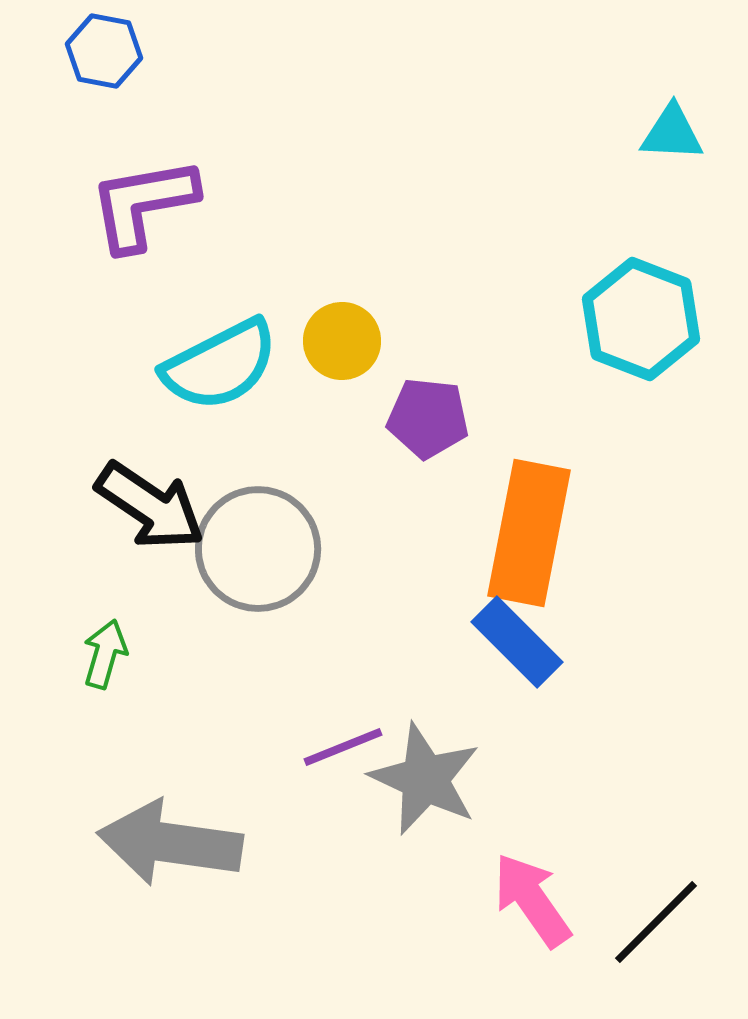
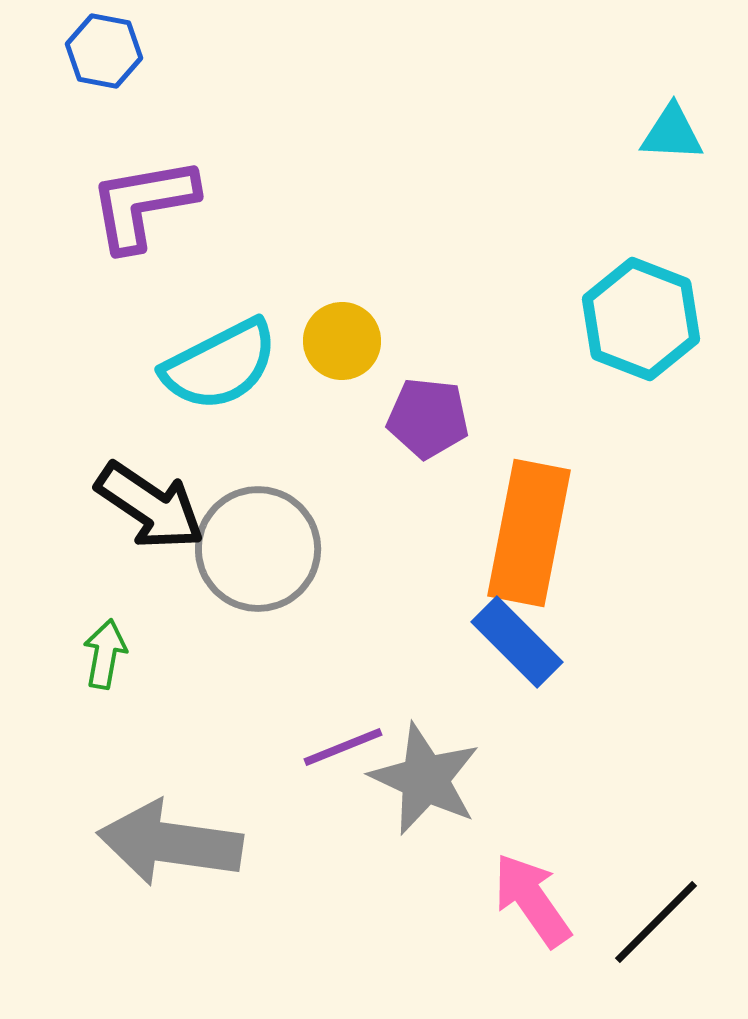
green arrow: rotated 6 degrees counterclockwise
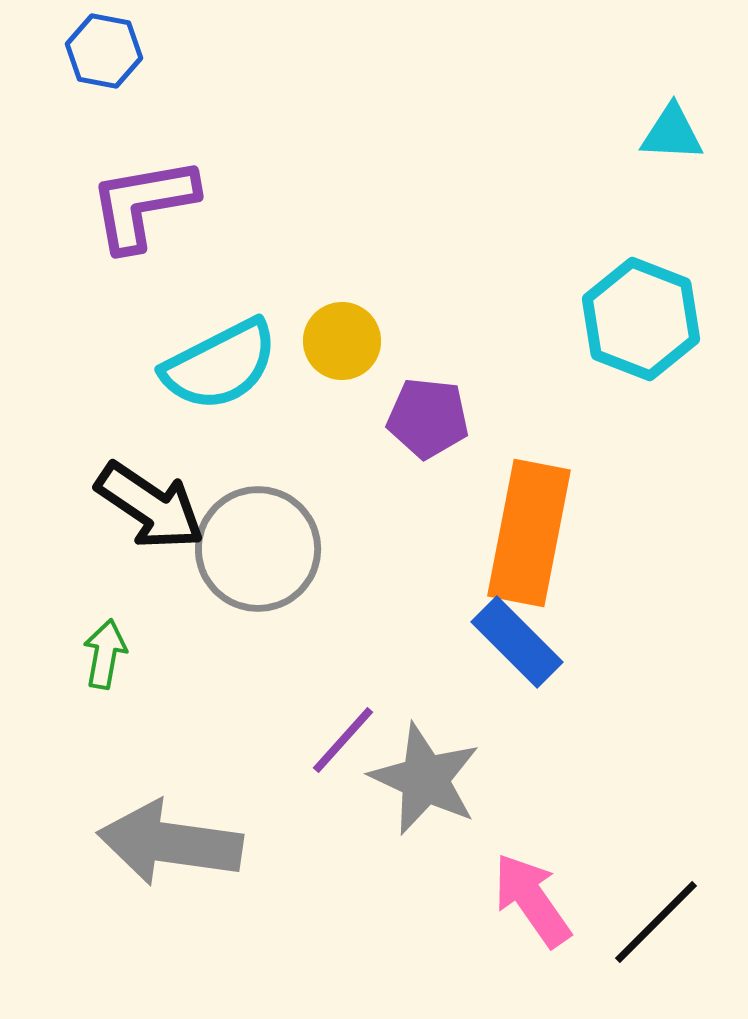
purple line: moved 7 px up; rotated 26 degrees counterclockwise
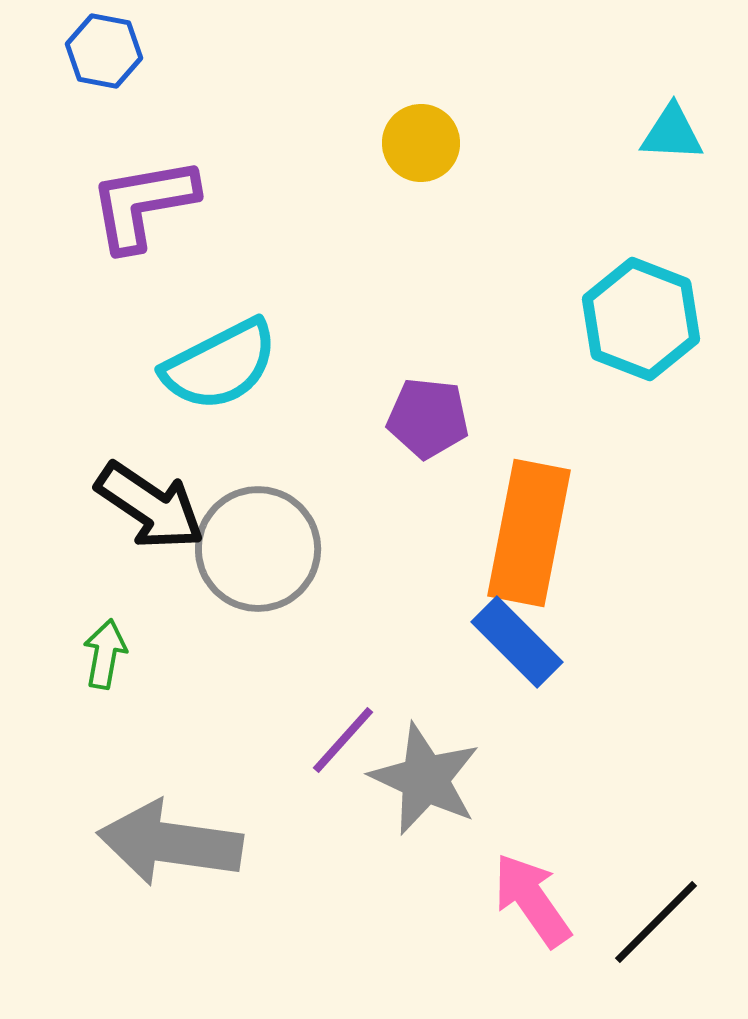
yellow circle: moved 79 px right, 198 px up
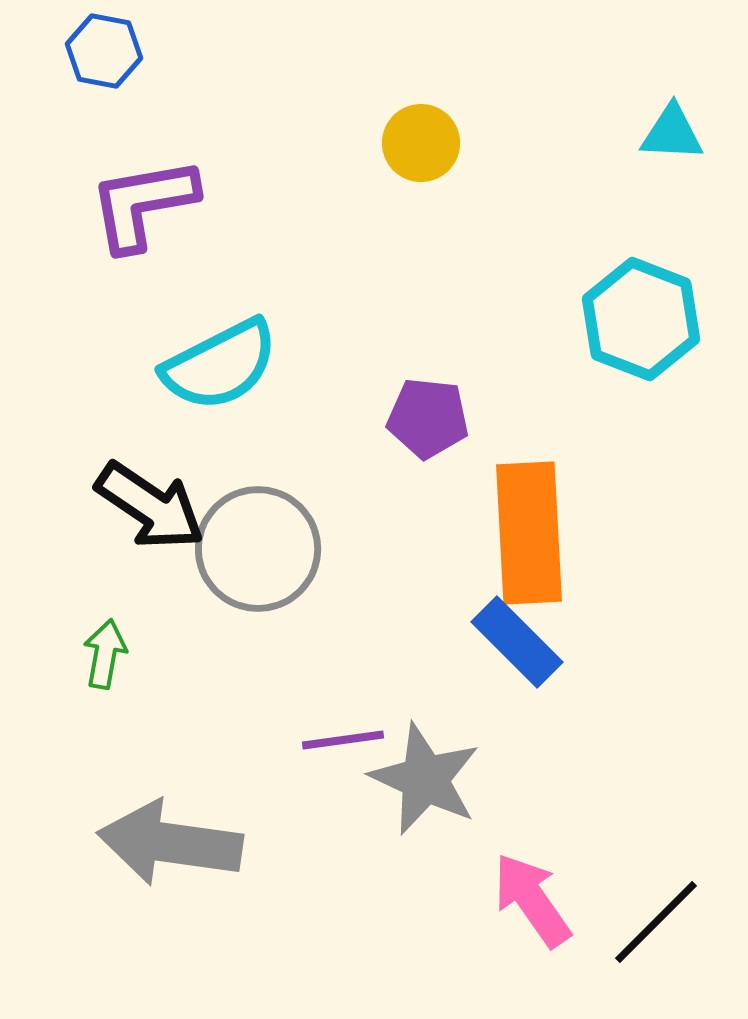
orange rectangle: rotated 14 degrees counterclockwise
purple line: rotated 40 degrees clockwise
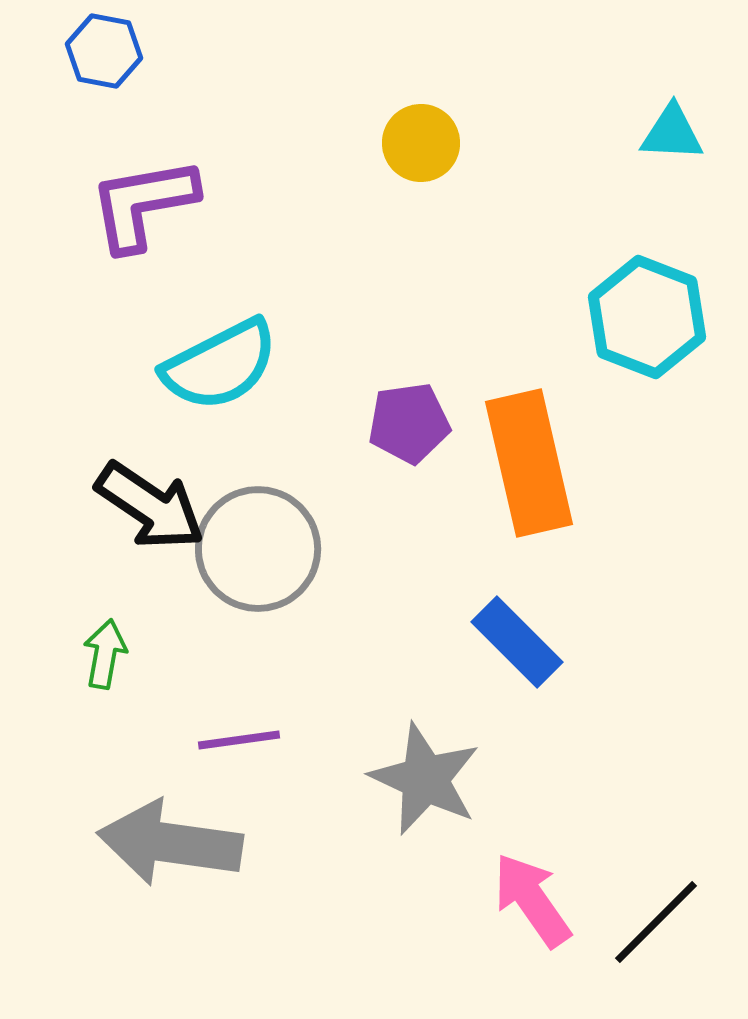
cyan hexagon: moved 6 px right, 2 px up
purple pentagon: moved 19 px left, 5 px down; rotated 14 degrees counterclockwise
orange rectangle: moved 70 px up; rotated 10 degrees counterclockwise
purple line: moved 104 px left
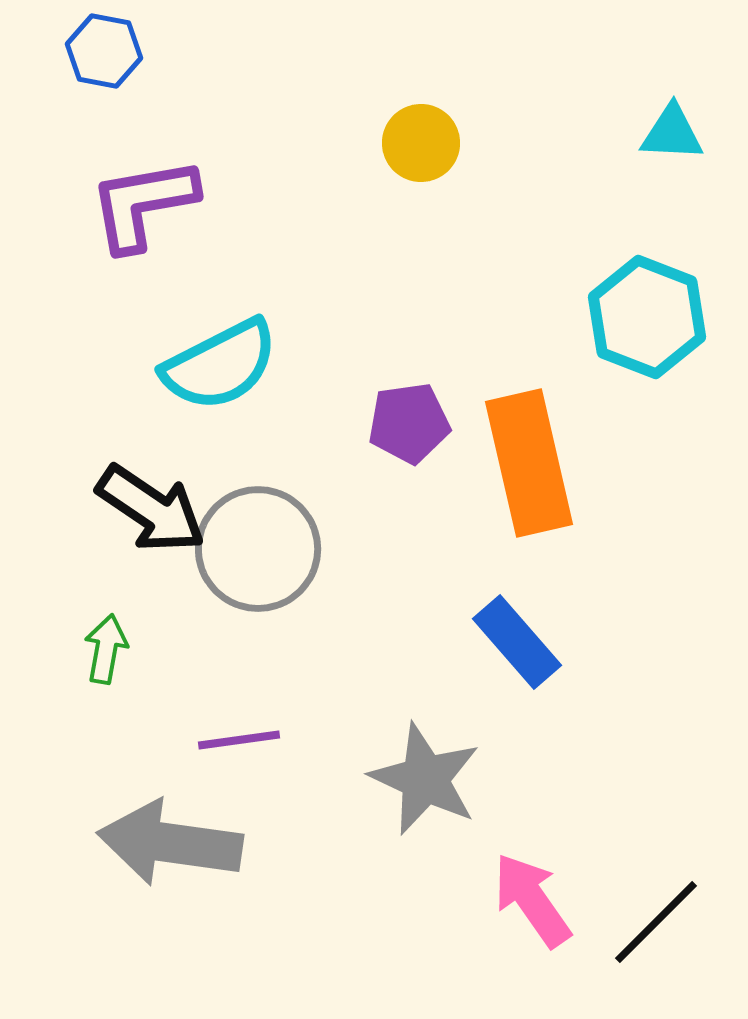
black arrow: moved 1 px right, 3 px down
blue rectangle: rotated 4 degrees clockwise
green arrow: moved 1 px right, 5 px up
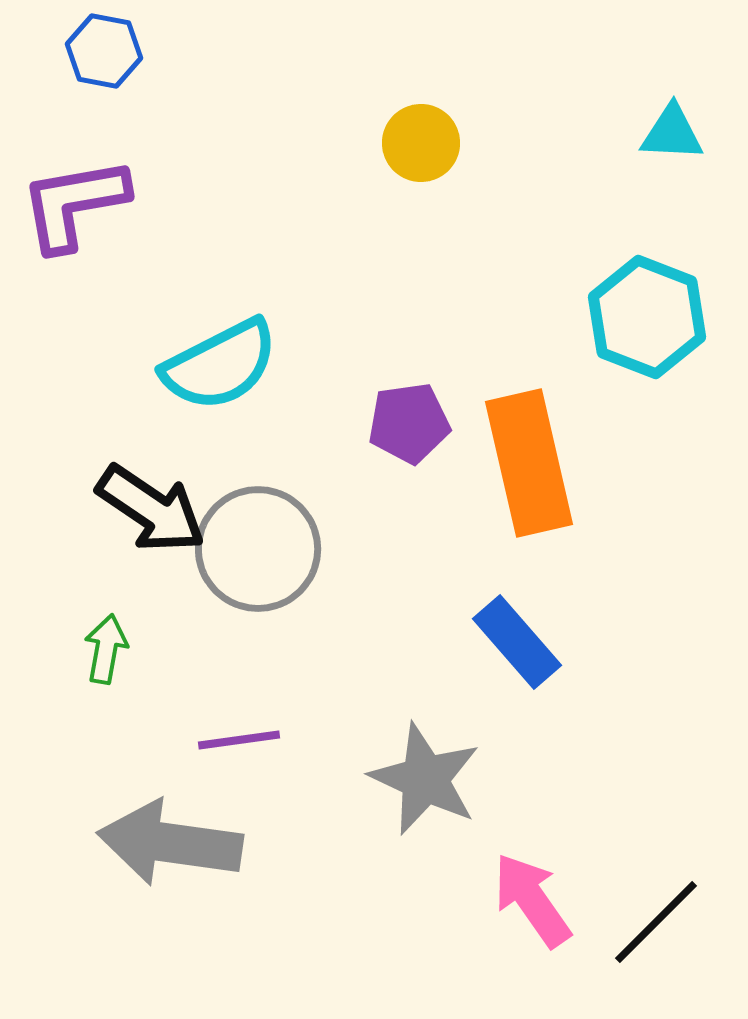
purple L-shape: moved 69 px left
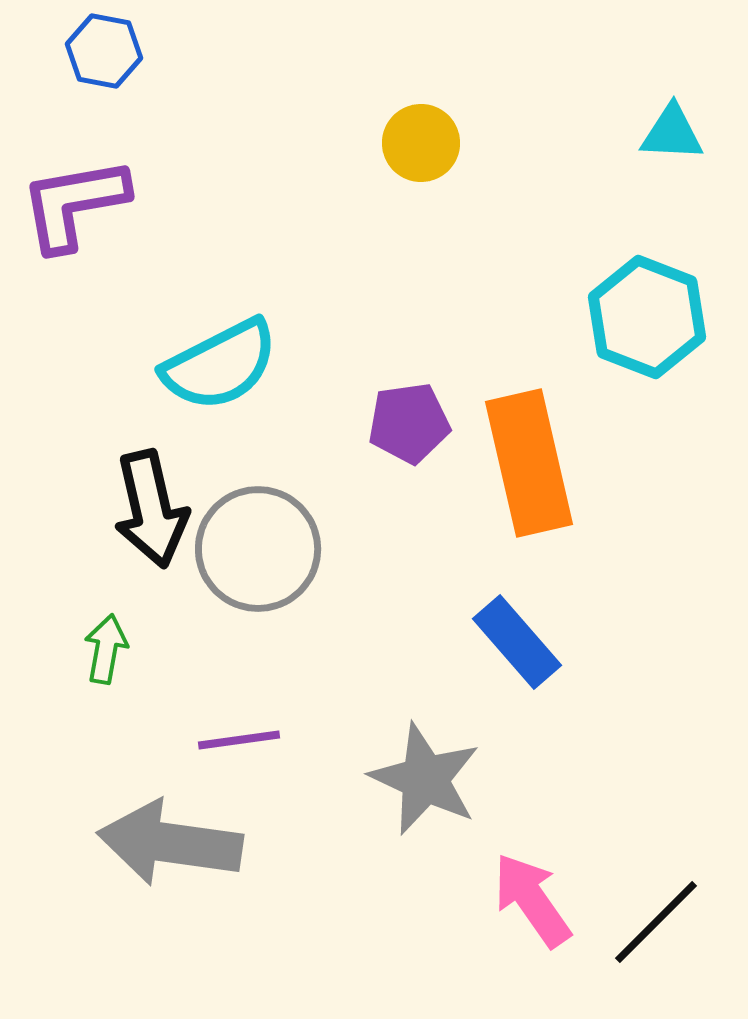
black arrow: rotated 43 degrees clockwise
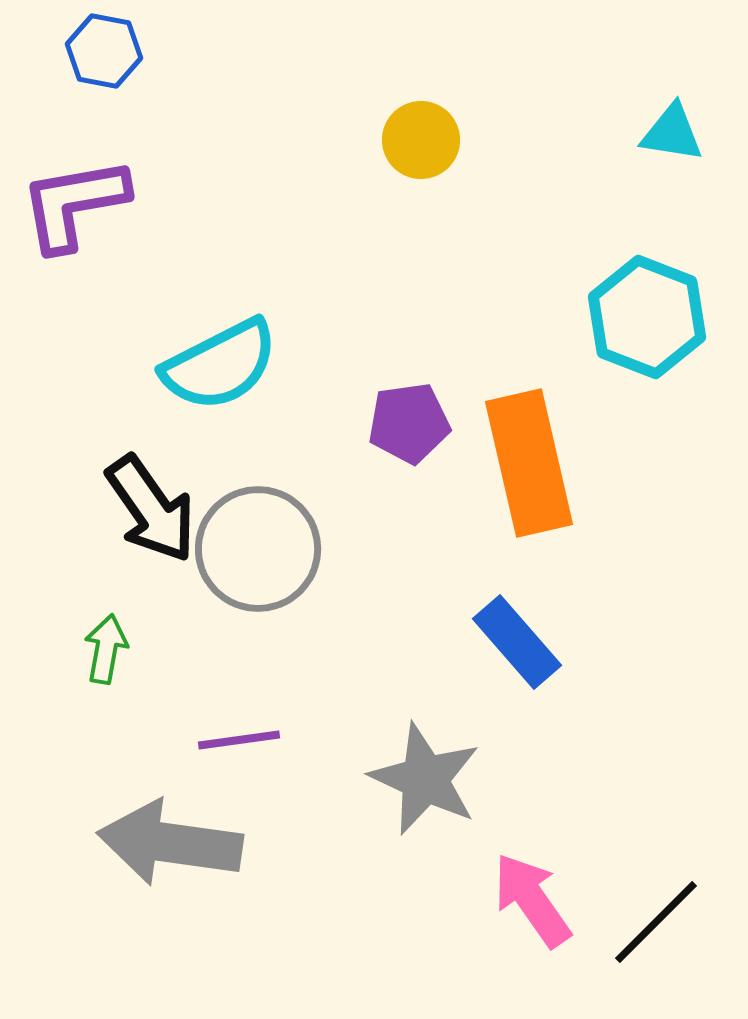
cyan triangle: rotated 6 degrees clockwise
yellow circle: moved 3 px up
black arrow: rotated 22 degrees counterclockwise
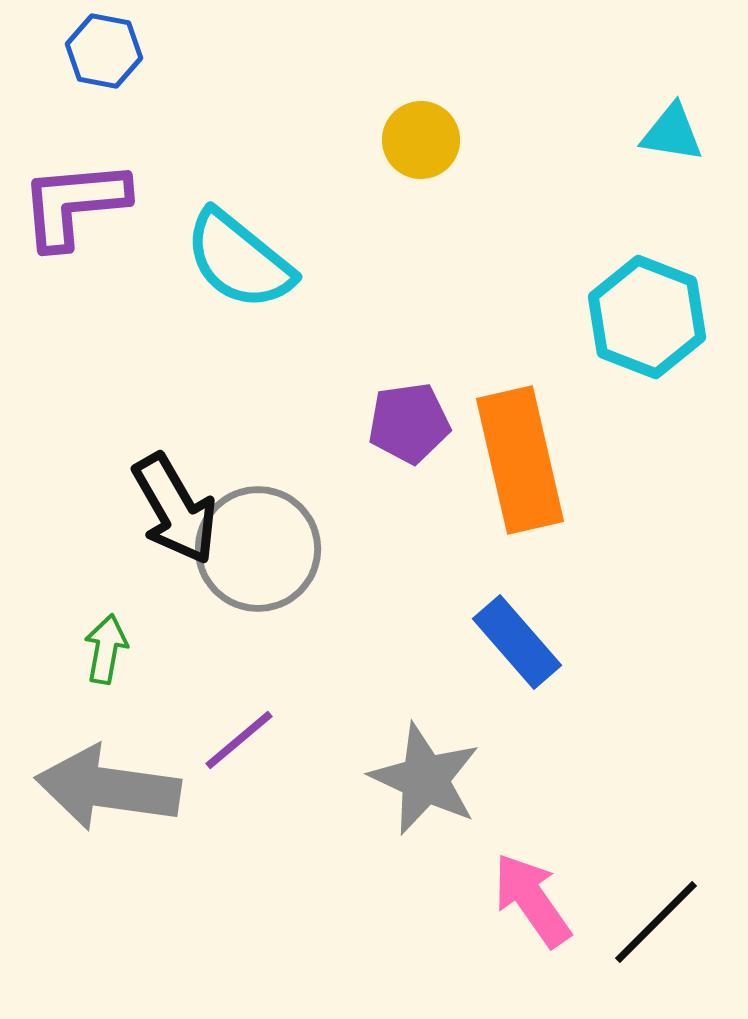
purple L-shape: rotated 5 degrees clockwise
cyan semicircle: moved 19 px right, 105 px up; rotated 66 degrees clockwise
orange rectangle: moved 9 px left, 3 px up
black arrow: moved 24 px right; rotated 5 degrees clockwise
purple line: rotated 32 degrees counterclockwise
gray arrow: moved 62 px left, 55 px up
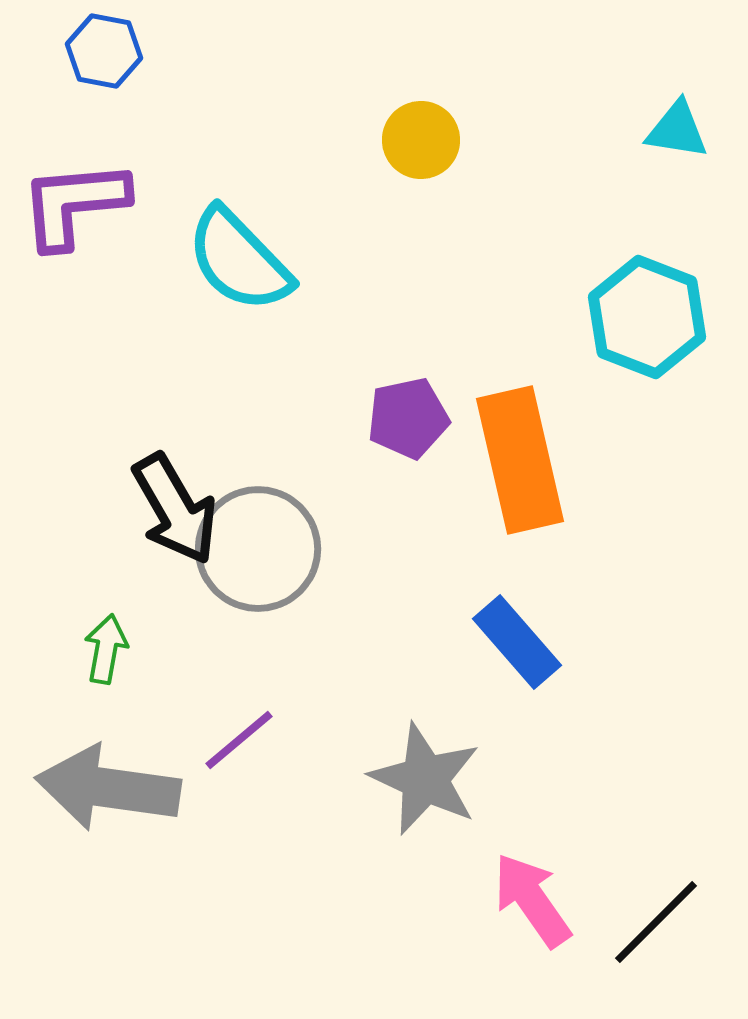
cyan triangle: moved 5 px right, 3 px up
cyan semicircle: rotated 7 degrees clockwise
purple pentagon: moved 1 px left, 5 px up; rotated 4 degrees counterclockwise
